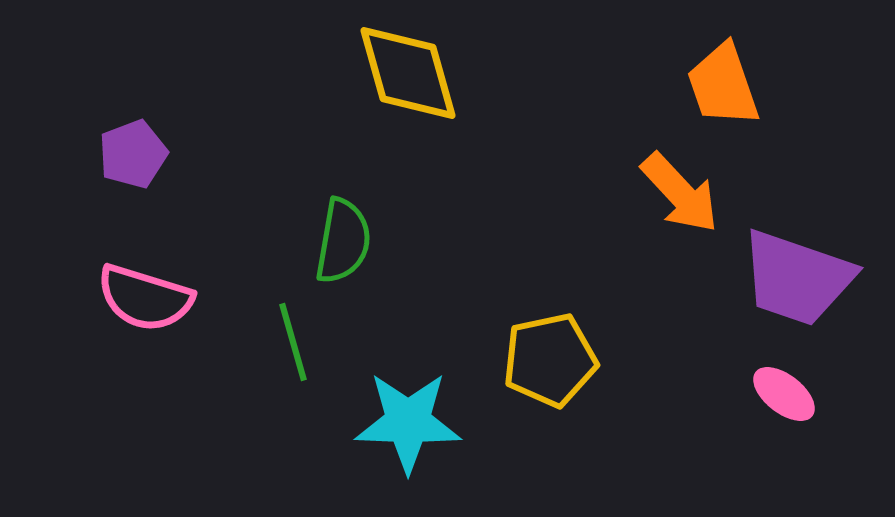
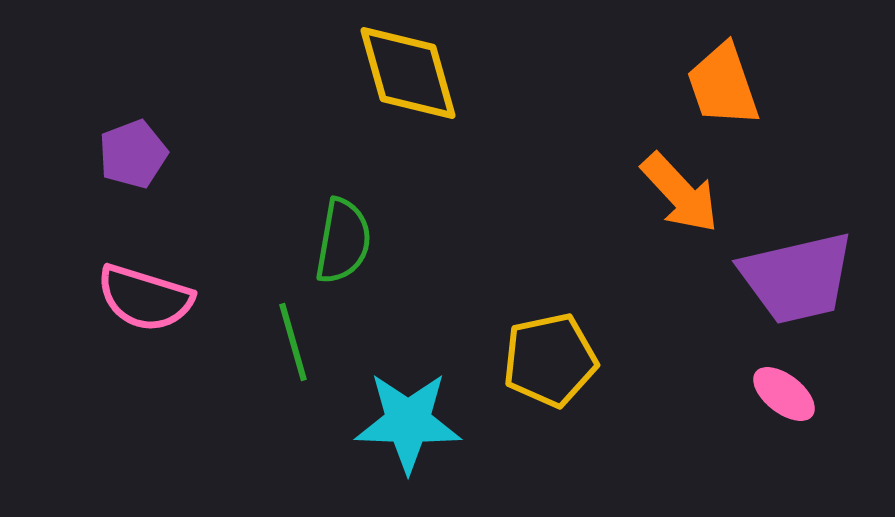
purple trapezoid: rotated 32 degrees counterclockwise
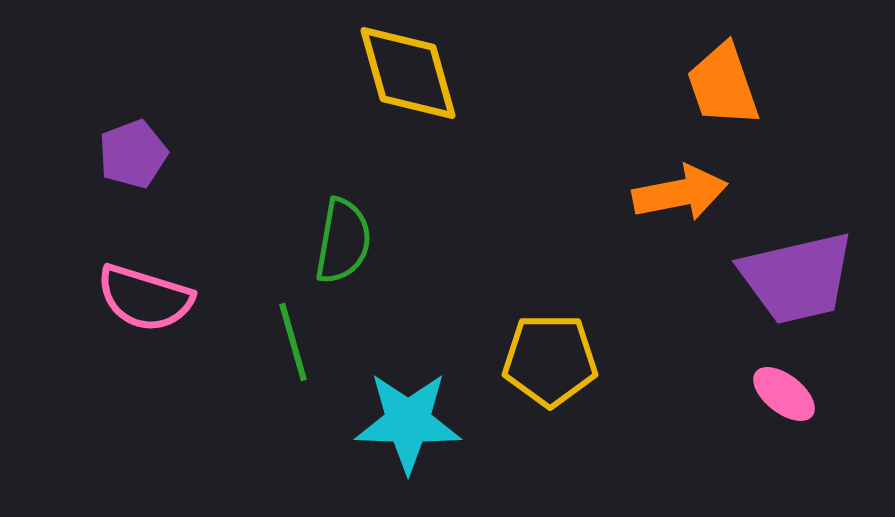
orange arrow: rotated 58 degrees counterclockwise
yellow pentagon: rotated 12 degrees clockwise
